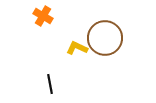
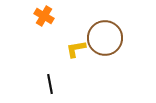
orange cross: moved 1 px right
yellow L-shape: moved 1 px left, 1 px down; rotated 35 degrees counterclockwise
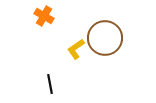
yellow L-shape: rotated 25 degrees counterclockwise
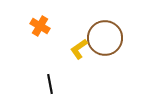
orange cross: moved 4 px left, 10 px down
yellow L-shape: moved 3 px right
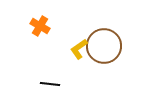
brown circle: moved 1 px left, 8 px down
black line: rotated 72 degrees counterclockwise
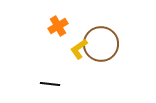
orange cross: moved 18 px right; rotated 30 degrees clockwise
brown circle: moved 3 px left, 2 px up
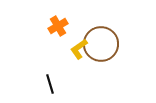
black line: rotated 66 degrees clockwise
